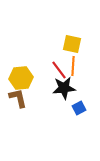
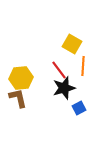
yellow square: rotated 18 degrees clockwise
orange line: moved 10 px right
black star: rotated 10 degrees counterclockwise
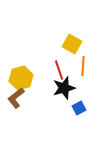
red line: rotated 18 degrees clockwise
yellow hexagon: rotated 10 degrees counterclockwise
brown L-shape: moved 2 px left; rotated 115 degrees counterclockwise
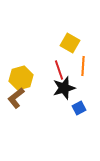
yellow square: moved 2 px left, 1 px up
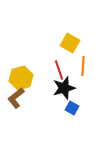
blue square: moved 7 px left; rotated 32 degrees counterclockwise
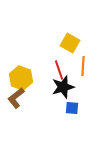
yellow hexagon: rotated 25 degrees counterclockwise
black star: moved 1 px left, 1 px up
blue square: rotated 24 degrees counterclockwise
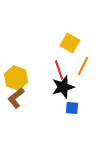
orange line: rotated 24 degrees clockwise
yellow hexagon: moved 5 px left
